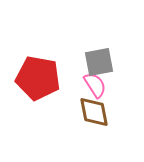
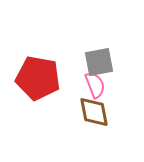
pink semicircle: rotated 12 degrees clockwise
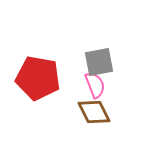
brown diamond: rotated 16 degrees counterclockwise
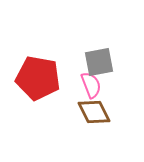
pink semicircle: moved 4 px left
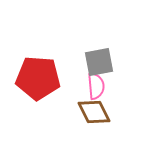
red pentagon: rotated 6 degrees counterclockwise
pink semicircle: moved 5 px right, 1 px down; rotated 16 degrees clockwise
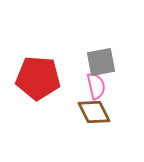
gray square: moved 2 px right
pink semicircle: rotated 8 degrees counterclockwise
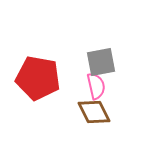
red pentagon: rotated 6 degrees clockwise
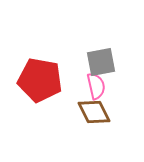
red pentagon: moved 2 px right, 2 px down
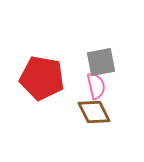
red pentagon: moved 2 px right, 2 px up
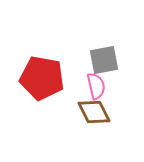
gray square: moved 3 px right, 2 px up
